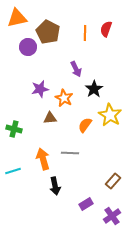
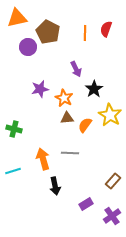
brown triangle: moved 17 px right
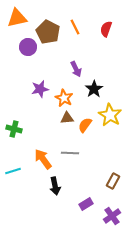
orange line: moved 10 px left, 6 px up; rotated 28 degrees counterclockwise
orange arrow: rotated 20 degrees counterclockwise
brown rectangle: rotated 14 degrees counterclockwise
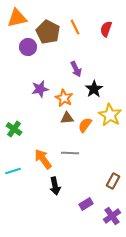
green cross: rotated 21 degrees clockwise
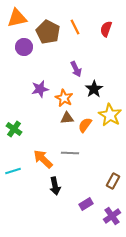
purple circle: moved 4 px left
orange arrow: rotated 10 degrees counterclockwise
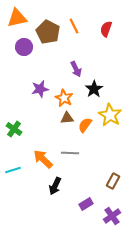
orange line: moved 1 px left, 1 px up
cyan line: moved 1 px up
black arrow: rotated 36 degrees clockwise
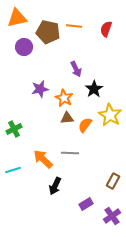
orange line: rotated 56 degrees counterclockwise
brown pentagon: rotated 15 degrees counterclockwise
green cross: rotated 28 degrees clockwise
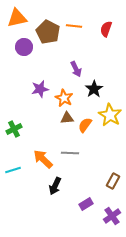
brown pentagon: rotated 15 degrees clockwise
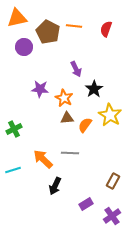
purple star: rotated 18 degrees clockwise
